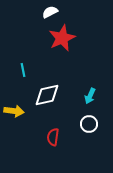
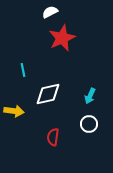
white diamond: moved 1 px right, 1 px up
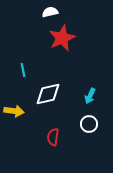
white semicircle: rotated 14 degrees clockwise
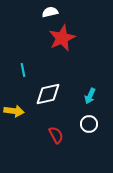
red semicircle: moved 3 px right, 2 px up; rotated 144 degrees clockwise
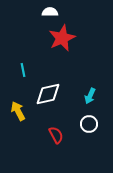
white semicircle: rotated 14 degrees clockwise
yellow arrow: moved 4 px right; rotated 126 degrees counterclockwise
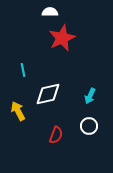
white circle: moved 2 px down
red semicircle: rotated 48 degrees clockwise
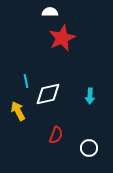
cyan line: moved 3 px right, 11 px down
cyan arrow: rotated 21 degrees counterclockwise
white circle: moved 22 px down
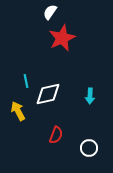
white semicircle: rotated 56 degrees counterclockwise
